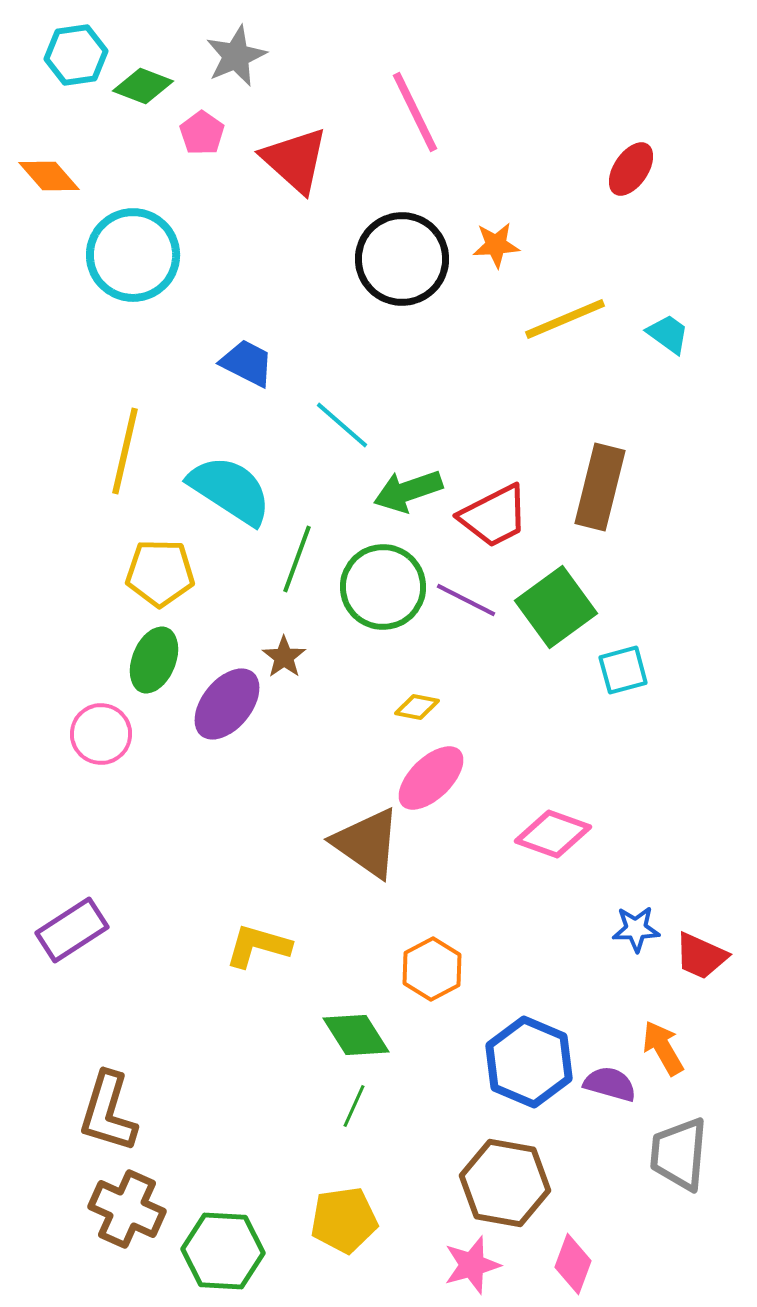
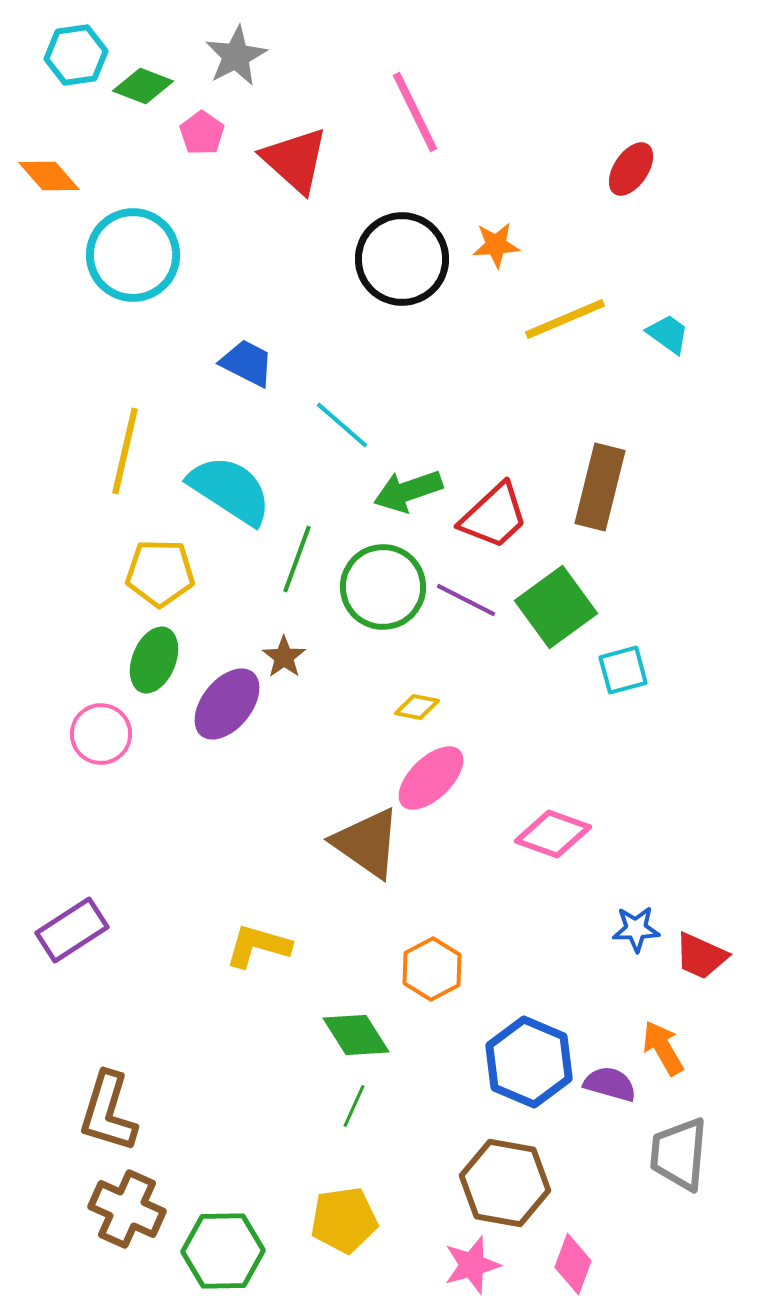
gray star at (236, 56): rotated 4 degrees counterclockwise
red trapezoid at (494, 516): rotated 16 degrees counterclockwise
green hexagon at (223, 1251): rotated 4 degrees counterclockwise
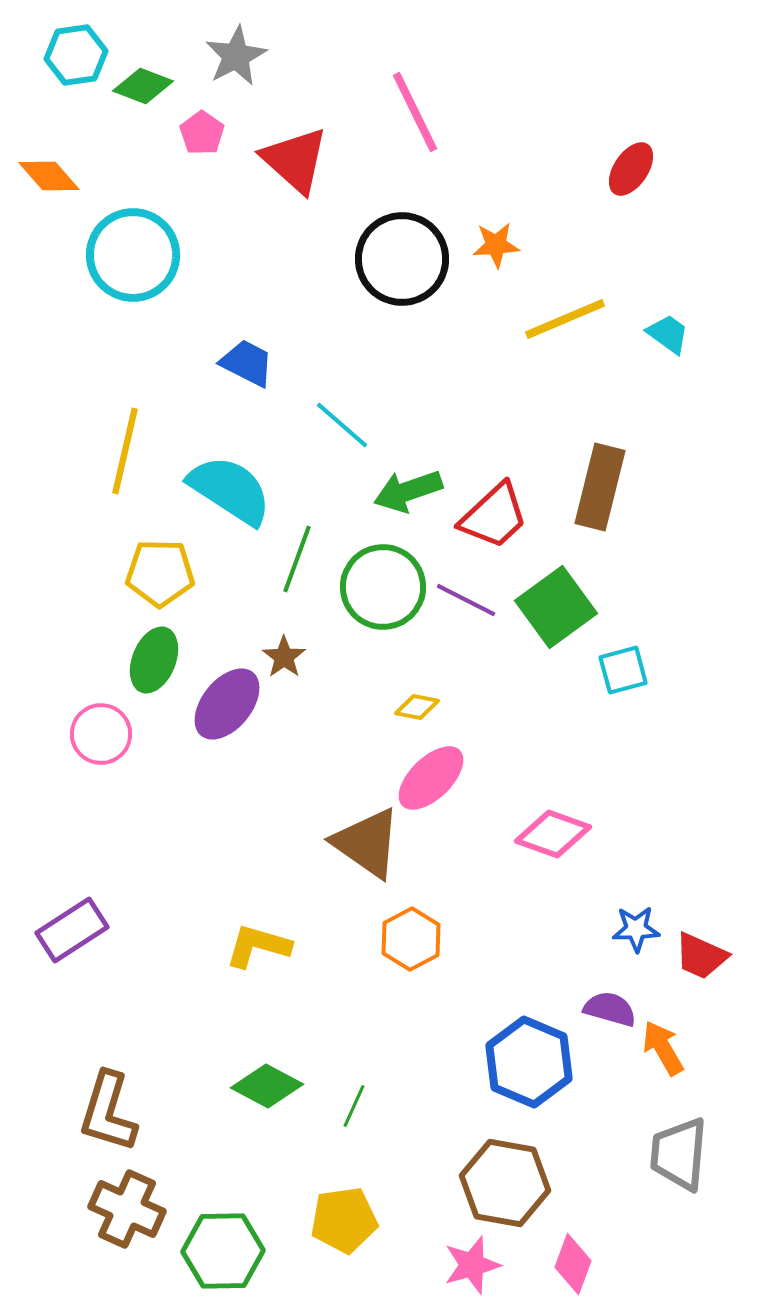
orange hexagon at (432, 969): moved 21 px left, 30 px up
green diamond at (356, 1035): moved 89 px left, 51 px down; rotated 30 degrees counterclockwise
purple semicircle at (610, 1084): moved 75 px up
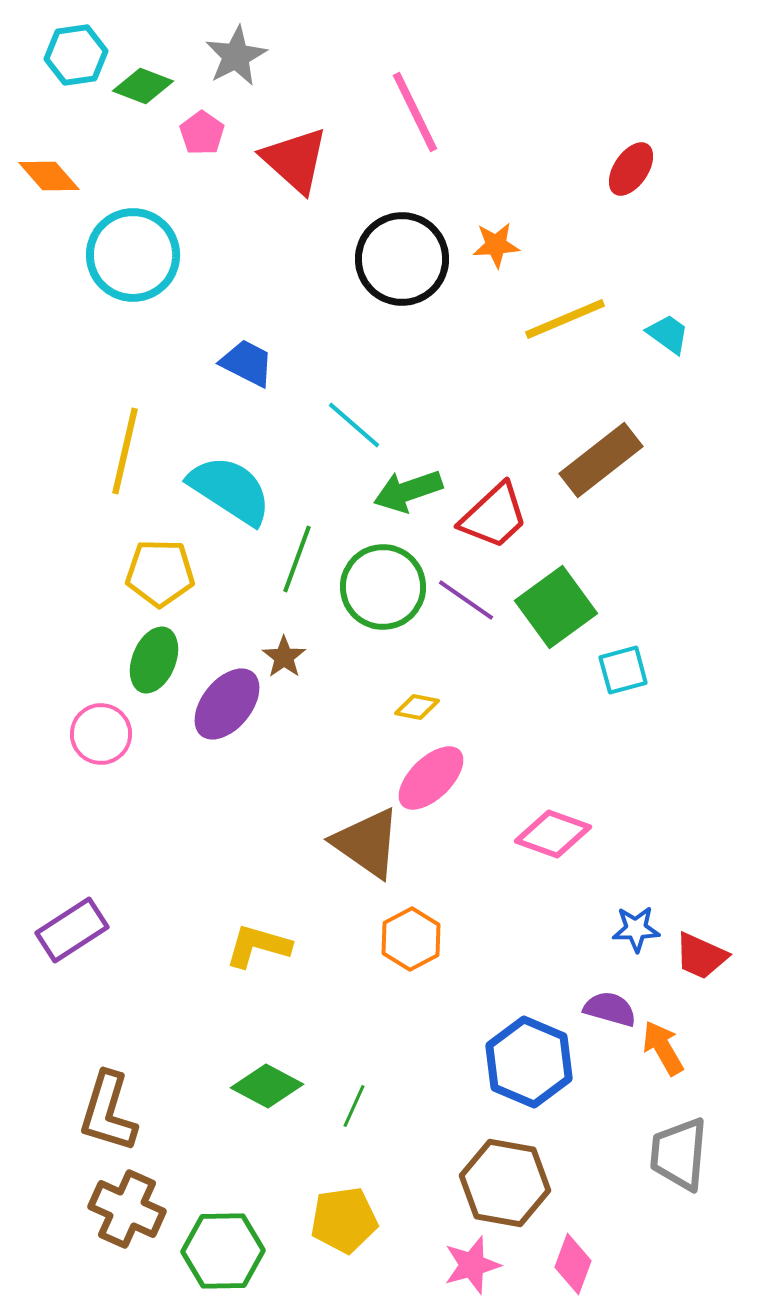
cyan line at (342, 425): moved 12 px right
brown rectangle at (600, 487): moved 1 px right, 27 px up; rotated 38 degrees clockwise
purple line at (466, 600): rotated 8 degrees clockwise
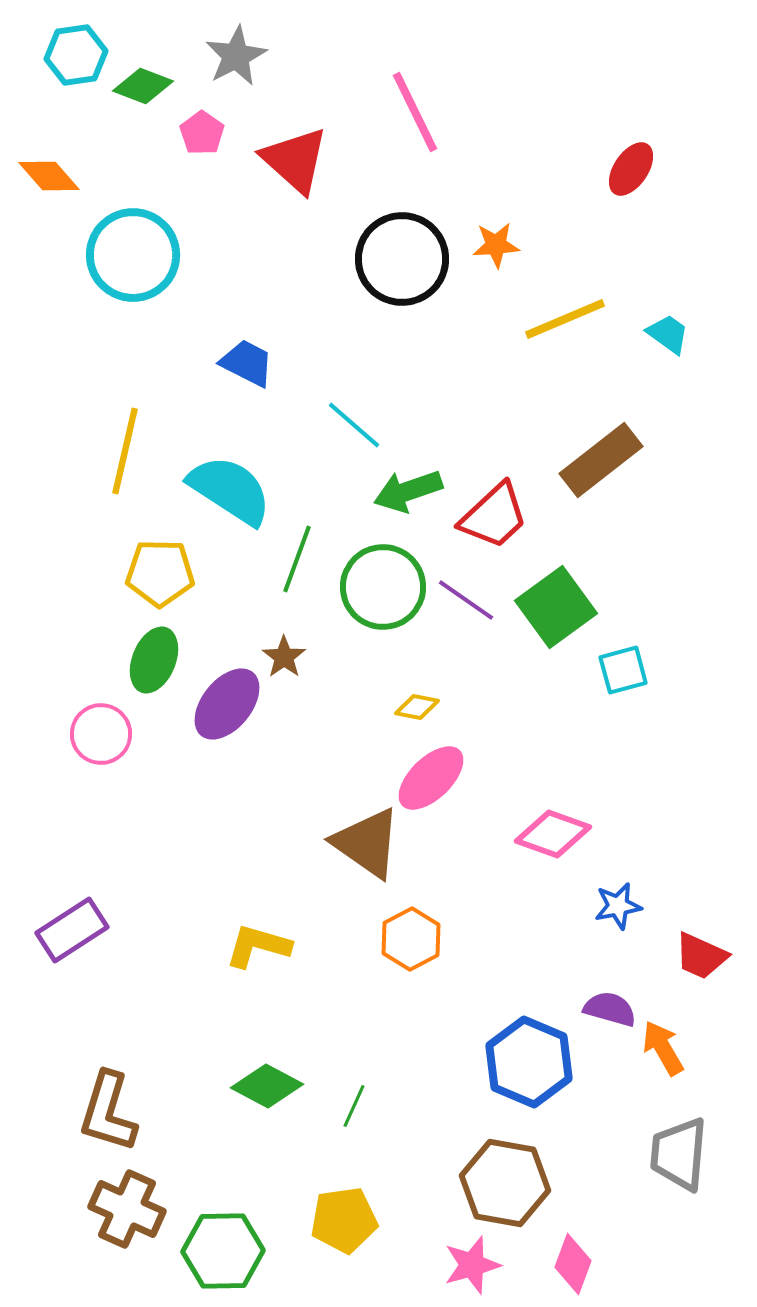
blue star at (636, 929): moved 18 px left, 23 px up; rotated 9 degrees counterclockwise
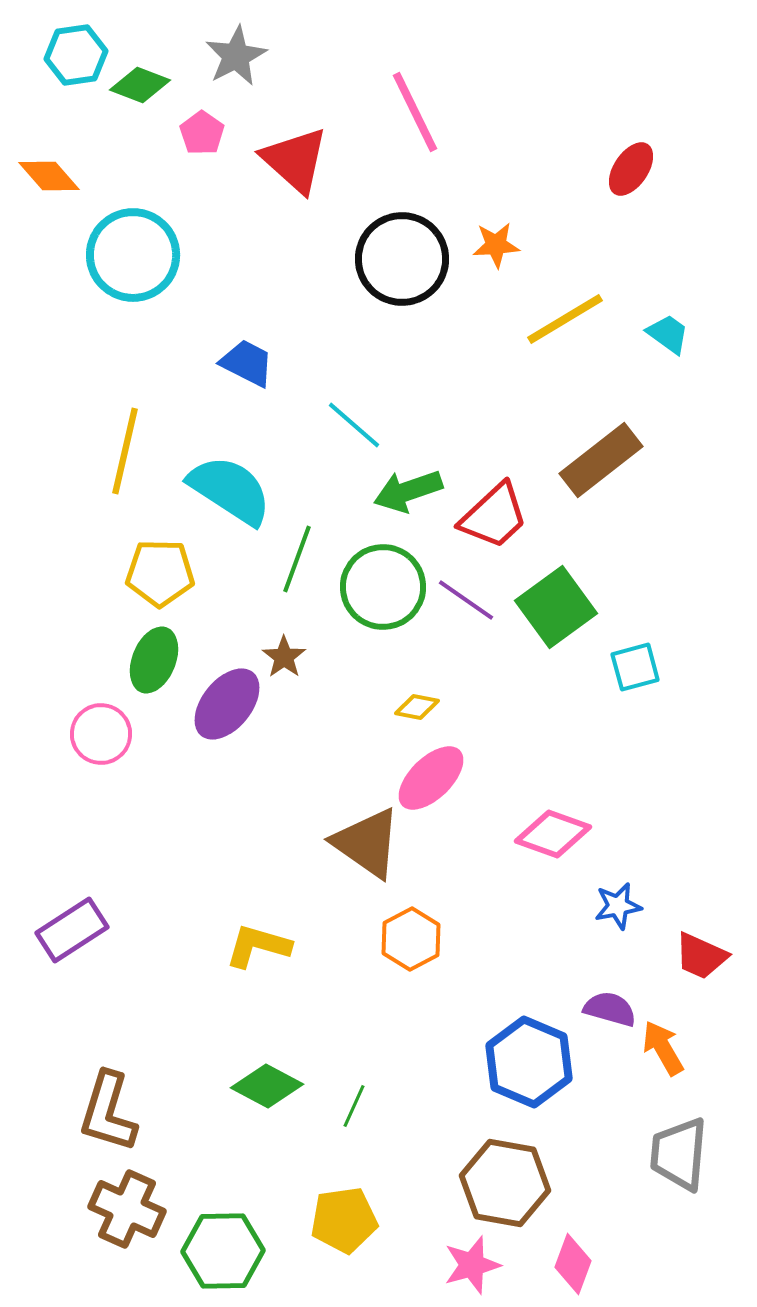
green diamond at (143, 86): moved 3 px left, 1 px up
yellow line at (565, 319): rotated 8 degrees counterclockwise
cyan square at (623, 670): moved 12 px right, 3 px up
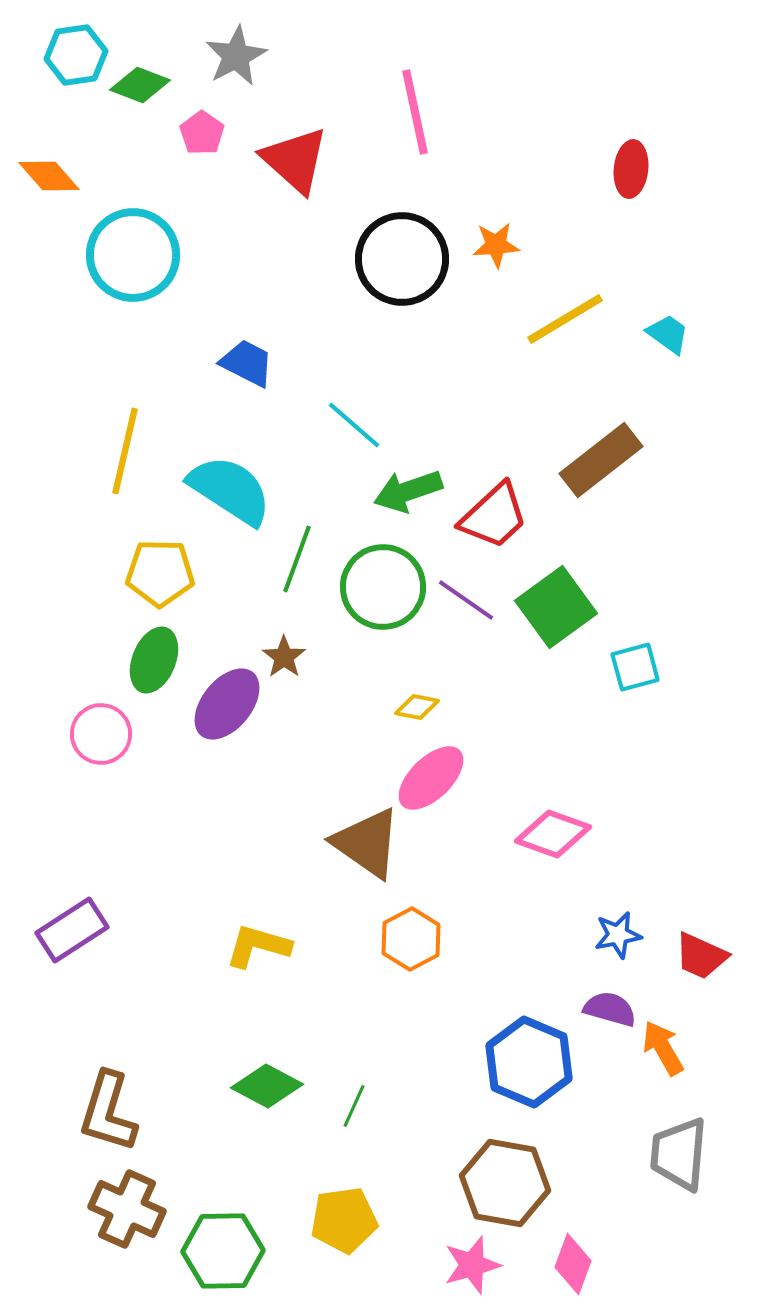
pink line at (415, 112): rotated 14 degrees clockwise
red ellipse at (631, 169): rotated 28 degrees counterclockwise
blue star at (618, 906): moved 29 px down
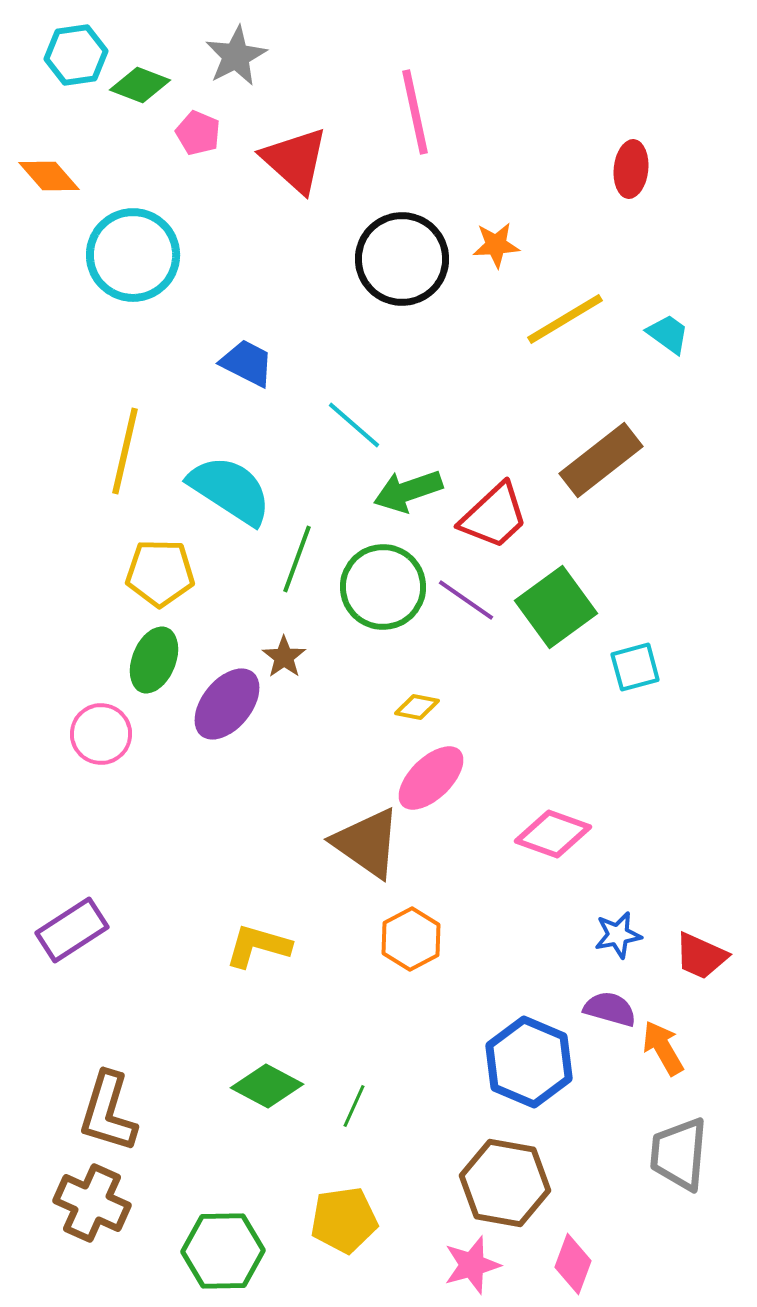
pink pentagon at (202, 133): moved 4 px left; rotated 12 degrees counterclockwise
brown cross at (127, 1209): moved 35 px left, 6 px up
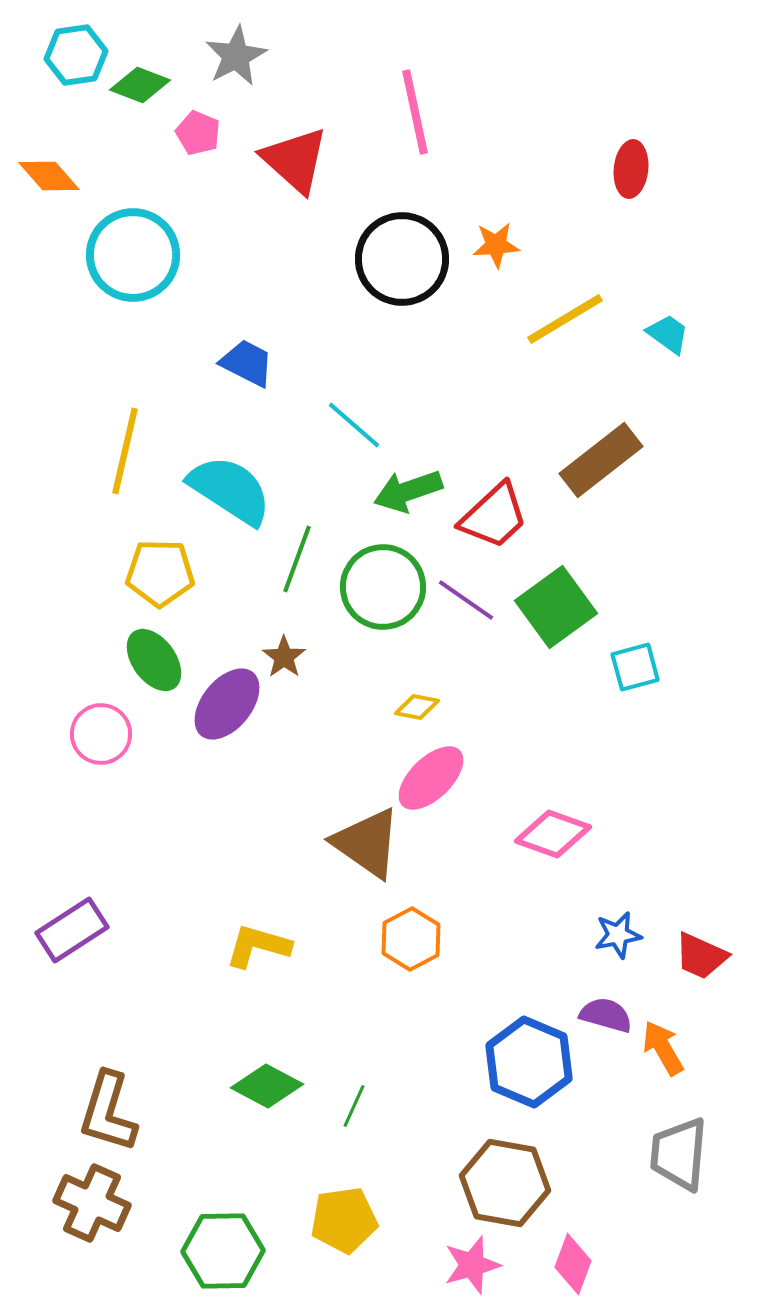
green ellipse at (154, 660): rotated 58 degrees counterclockwise
purple semicircle at (610, 1009): moved 4 px left, 6 px down
